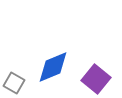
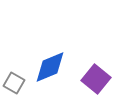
blue diamond: moved 3 px left
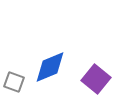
gray square: moved 1 px up; rotated 10 degrees counterclockwise
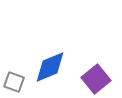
purple square: rotated 12 degrees clockwise
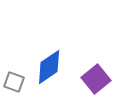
blue diamond: moved 1 px left; rotated 12 degrees counterclockwise
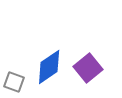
purple square: moved 8 px left, 11 px up
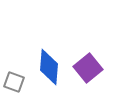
blue diamond: rotated 51 degrees counterclockwise
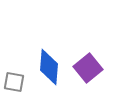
gray square: rotated 10 degrees counterclockwise
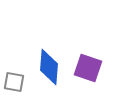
purple square: rotated 32 degrees counterclockwise
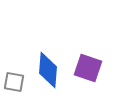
blue diamond: moved 1 px left, 3 px down
